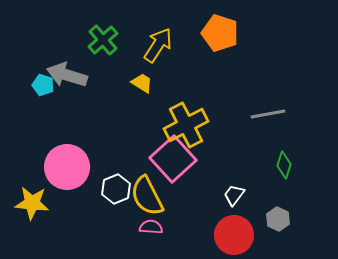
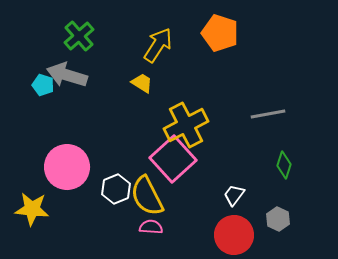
green cross: moved 24 px left, 4 px up
yellow star: moved 6 px down
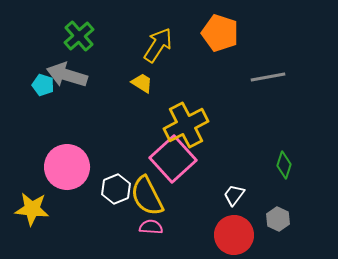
gray line: moved 37 px up
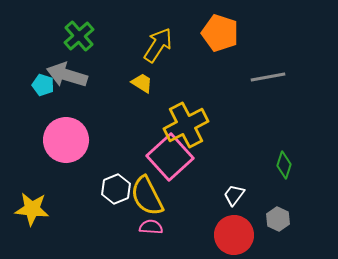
pink square: moved 3 px left, 2 px up
pink circle: moved 1 px left, 27 px up
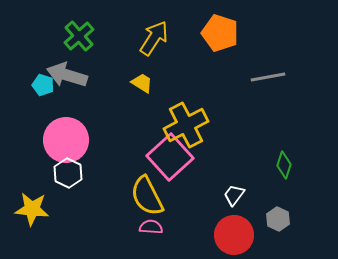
yellow arrow: moved 4 px left, 7 px up
white hexagon: moved 48 px left, 16 px up; rotated 12 degrees counterclockwise
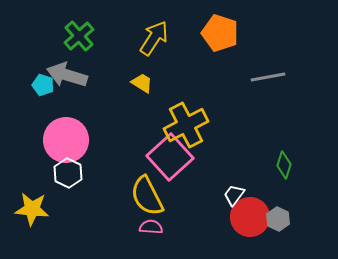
red circle: moved 16 px right, 18 px up
